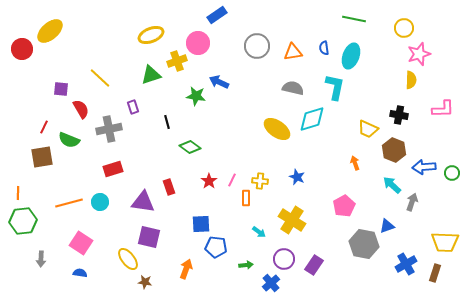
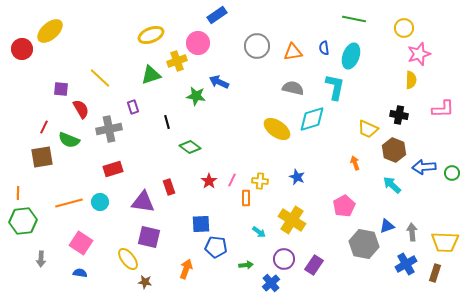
gray arrow at (412, 202): moved 30 px down; rotated 24 degrees counterclockwise
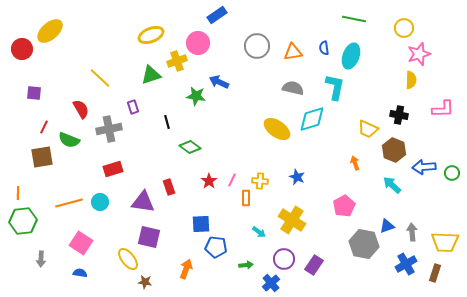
purple square at (61, 89): moved 27 px left, 4 px down
